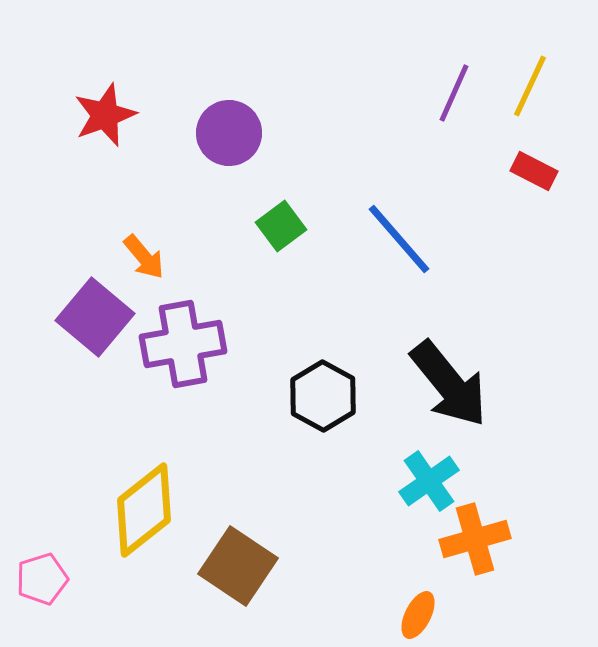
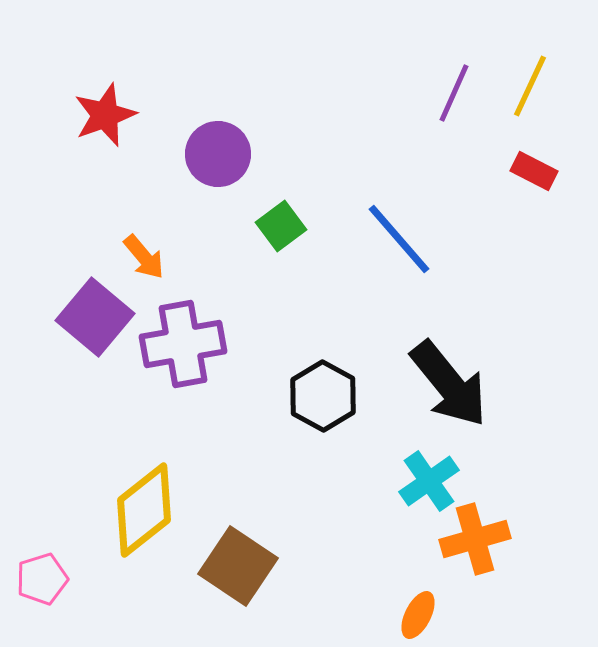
purple circle: moved 11 px left, 21 px down
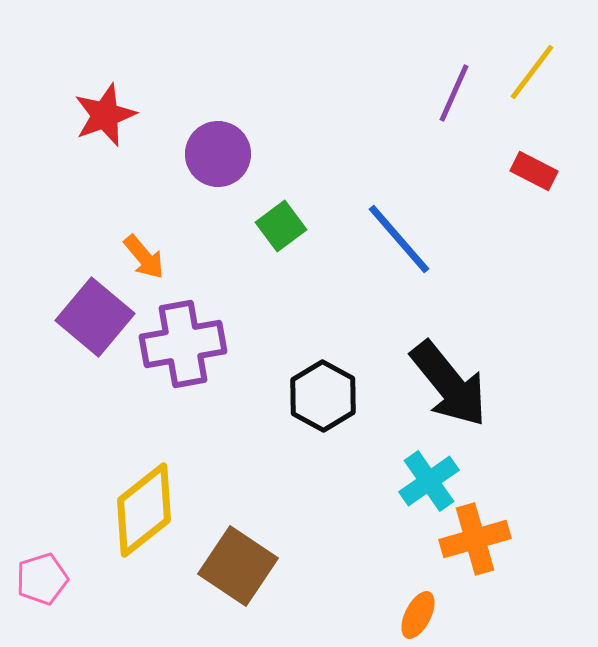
yellow line: moved 2 px right, 14 px up; rotated 12 degrees clockwise
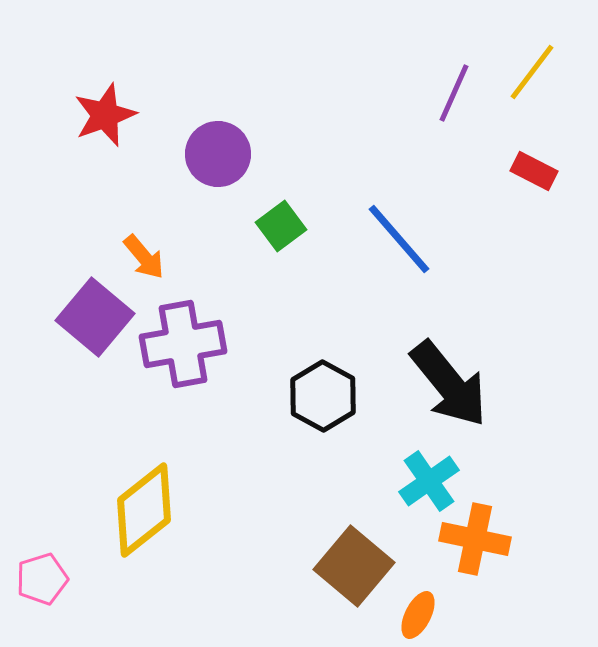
orange cross: rotated 28 degrees clockwise
brown square: moved 116 px right; rotated 6 degrees clockwise
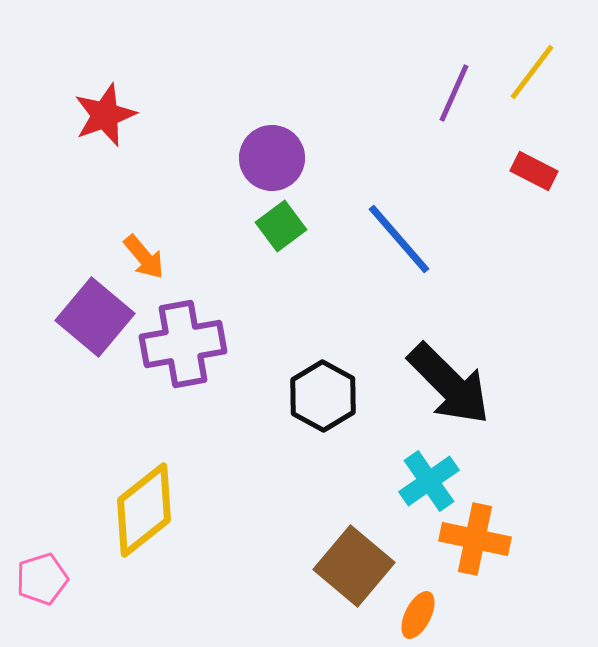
purple circle: moved 54 px right, 4 px down
black arrow: rotated 6 degrees counterclockwise
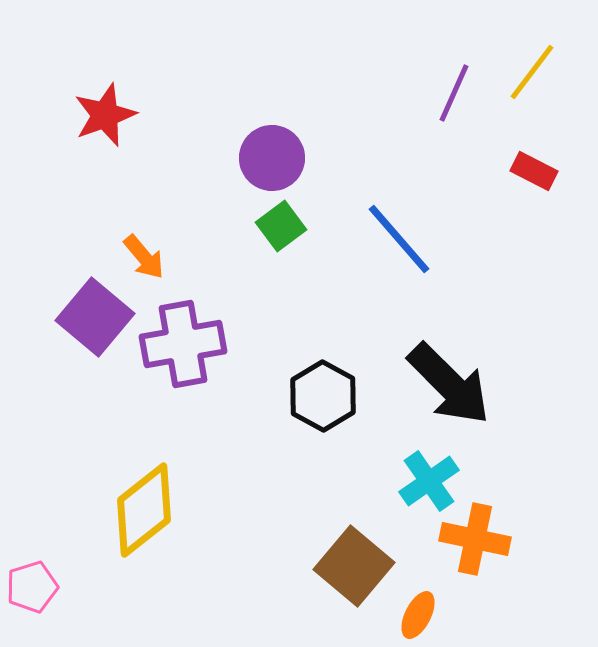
pink pentagon: moved 10 px left, 8 px down
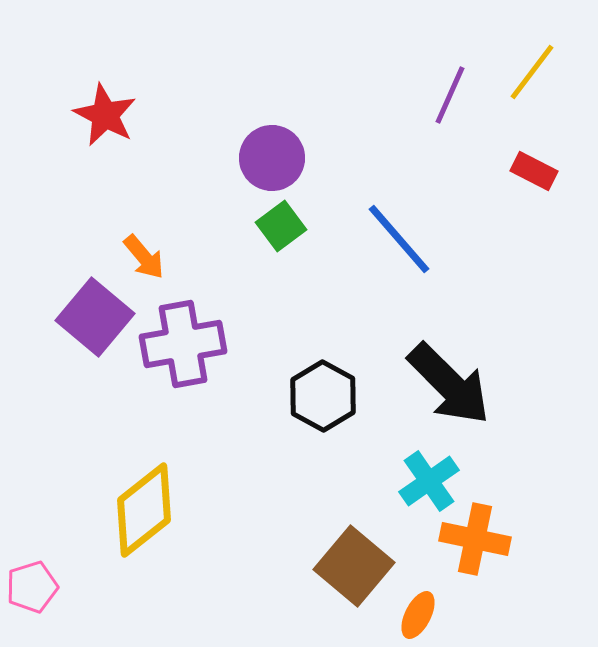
purple line: moved 4 px left, 2 px down
red star: rotated 24 degrees counterclockwise
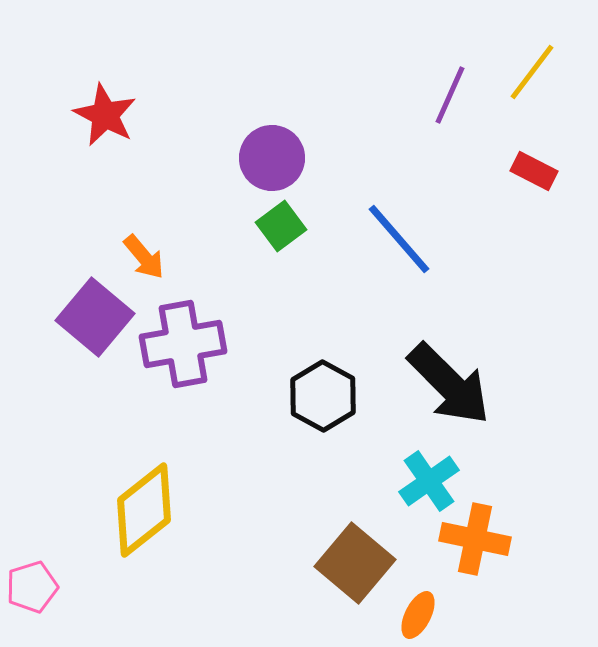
brown square: moved 1 px right, 3 px up
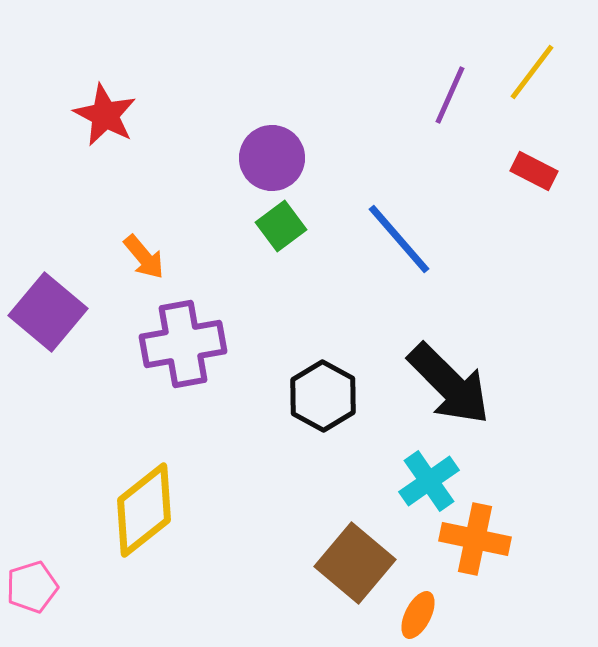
purple square: moved 47 px left, 5 px up
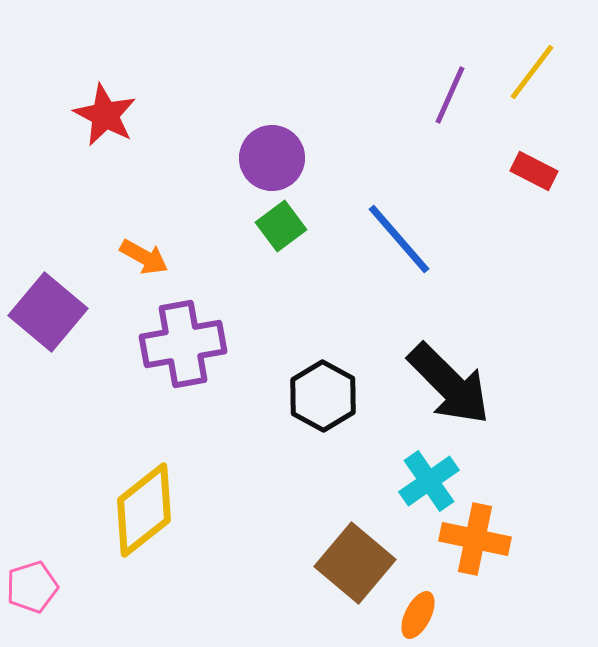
orange arrow: rotated 21 degrees counterclockwise
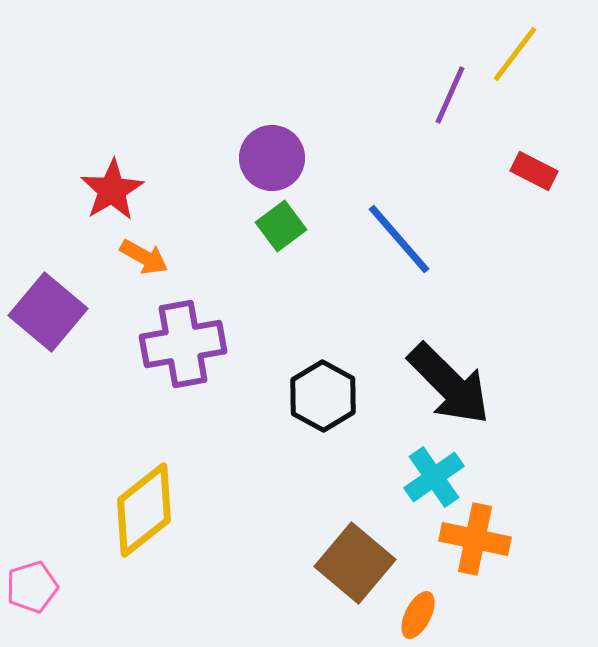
yellow line: moved 17 px left, 18 px up
red star: moved 7 px right, 75 px down; rotated 14 degrees clockwise
cyan cross: moved 5 px right, 4 px up
